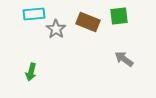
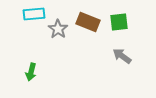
green square: moved 6 px down
gray star: moved 2 px right
gray arrow: moved 2 px left, 3 px up
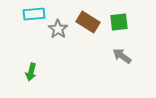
brown rectangle: rotated 10 degrees clockwise
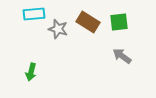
gray star: rotated 18 degrees counterclockwise
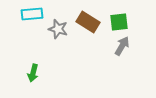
cyan rectangle: moved 2 px left
gray arrow: moved 10 px up; rotated 84 degrees clockwise
green arrow: moved 2 px right, 1 px down
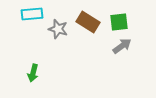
gray arrow: rotated 24 degrees clockwise
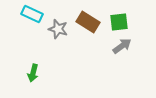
cyan rectangle: rotated 30 degrees clockwise
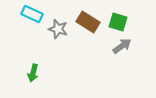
green square: moved 1 px left; rotated 24 degrees clockwise
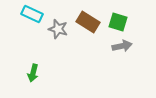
gray arrow: rotated 24 degrees clockwise
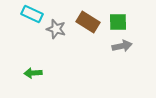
green square: rotated 18 degrees counterclockwise
gray star: moved 2 px left
green arrow: rotated 72 degrees clockwise
